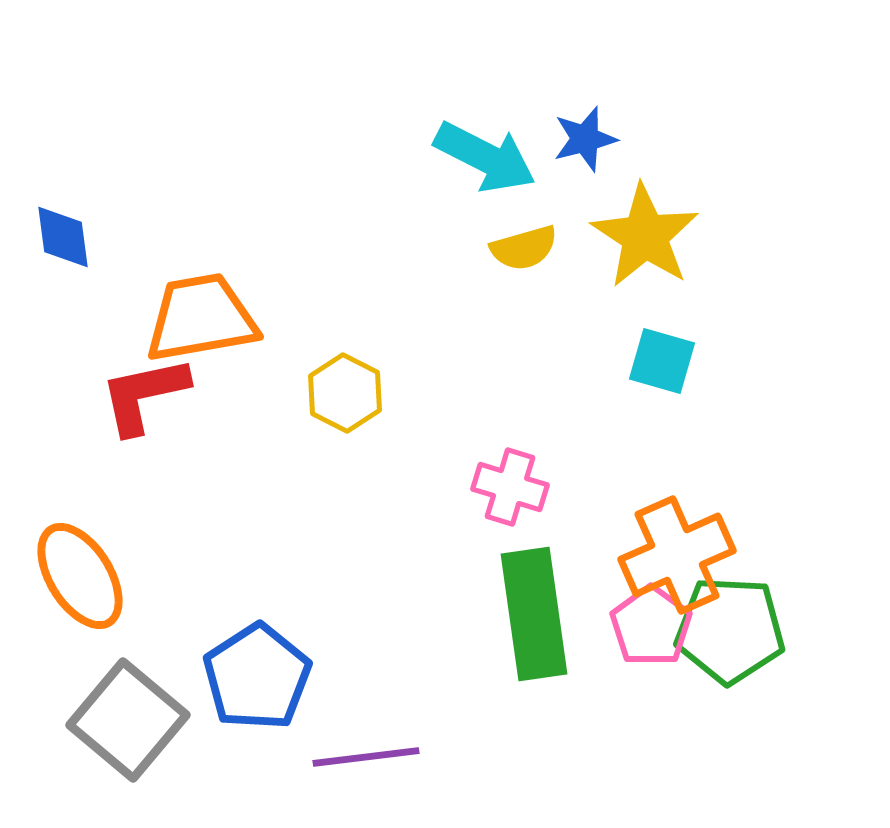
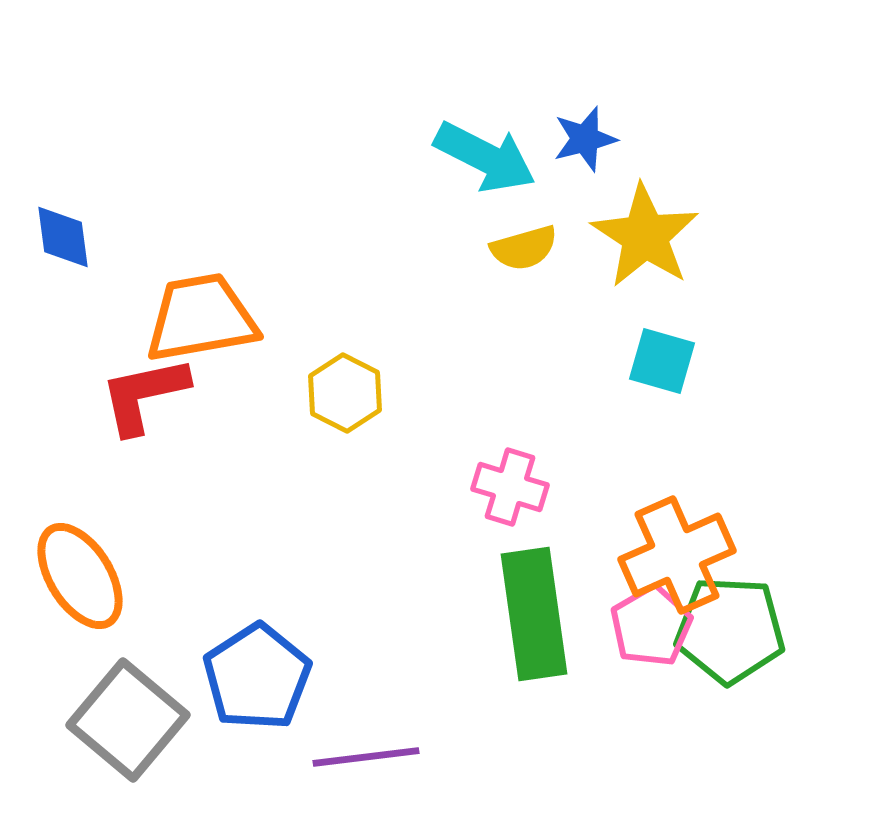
pink pentagon: rotated 6 degrees clockwise
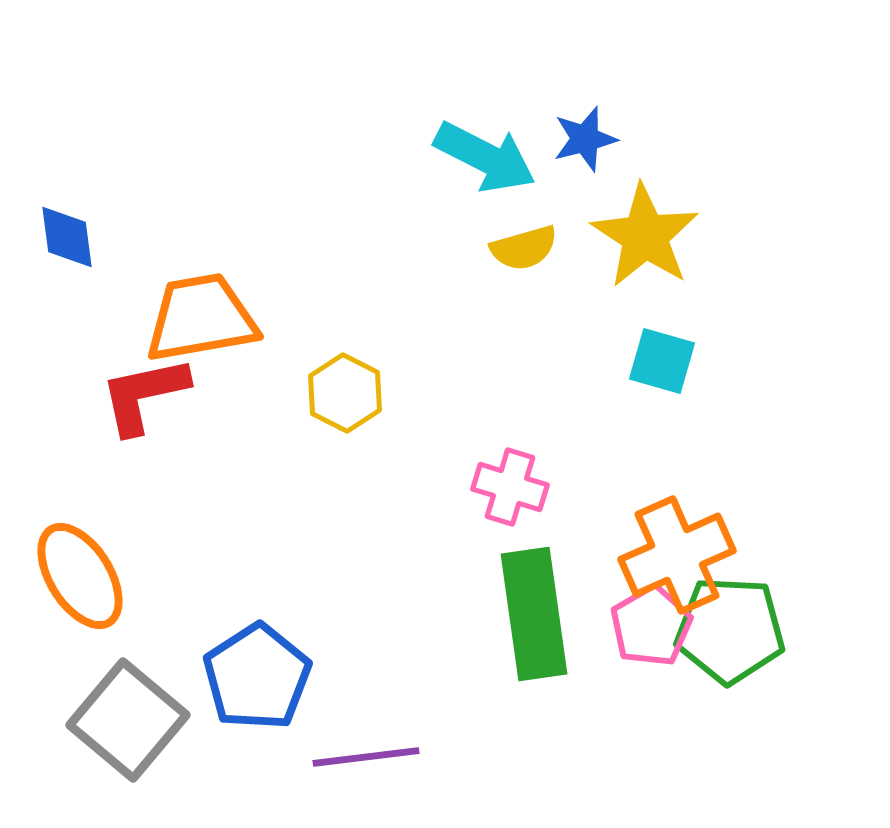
blue diamond: moved 4 px right
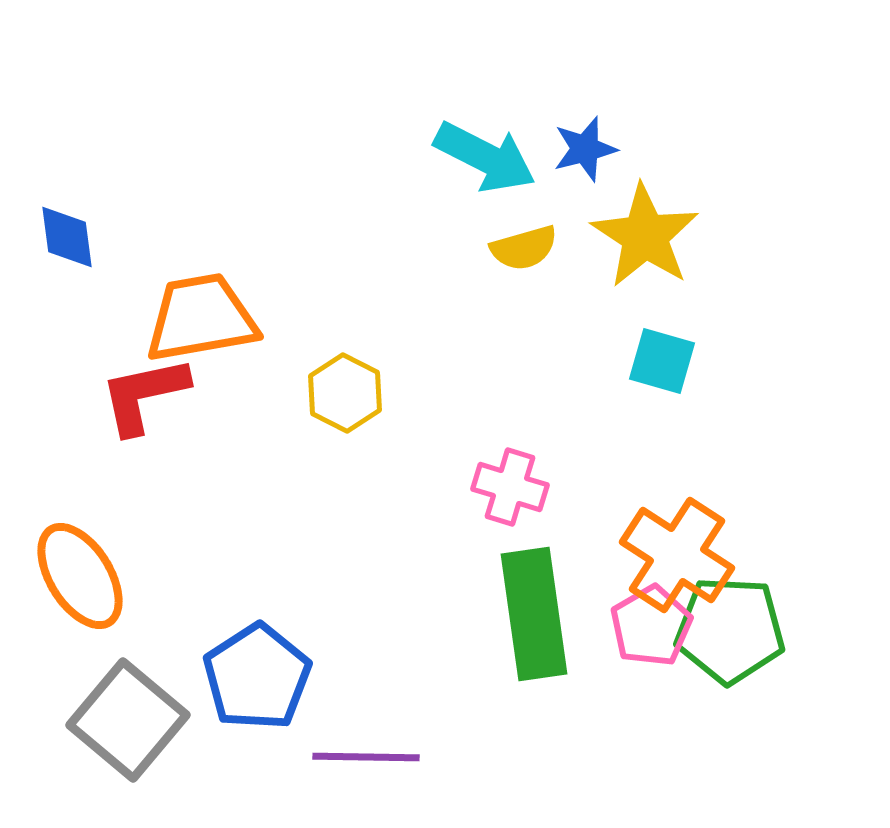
blue star: moved 10 px down
orange cross: rotated 33 degrees counterclockwise
purple line: rotated 8 degrees clockwise
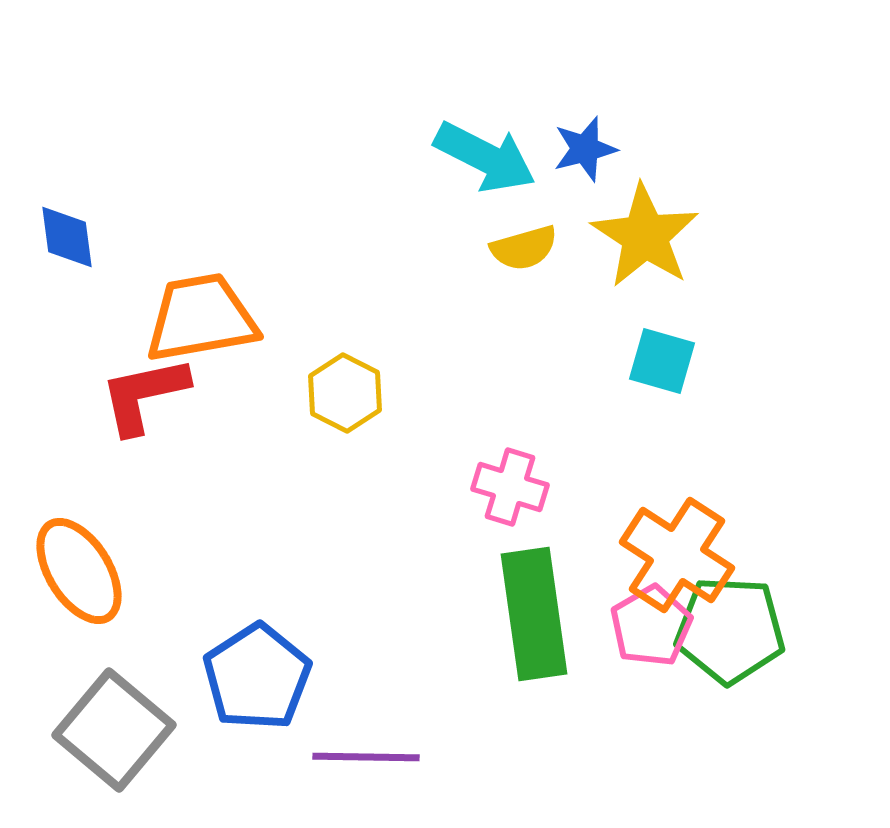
orange ellipse: moved 1 px left, 5 px up
gray square: moved 14 px left, 10 px down
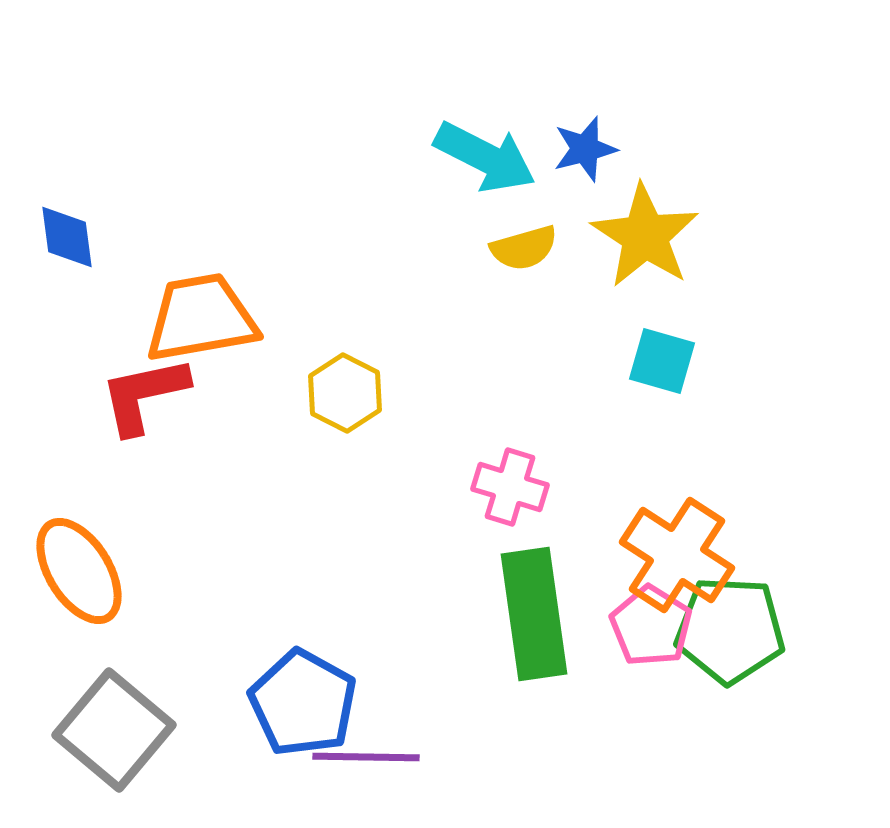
pink pentagon: rotated 10 degrees counterclockwise
blue pentagon: moved 46 px right, 26 px down; rotated 10 degrees counterclockwise
